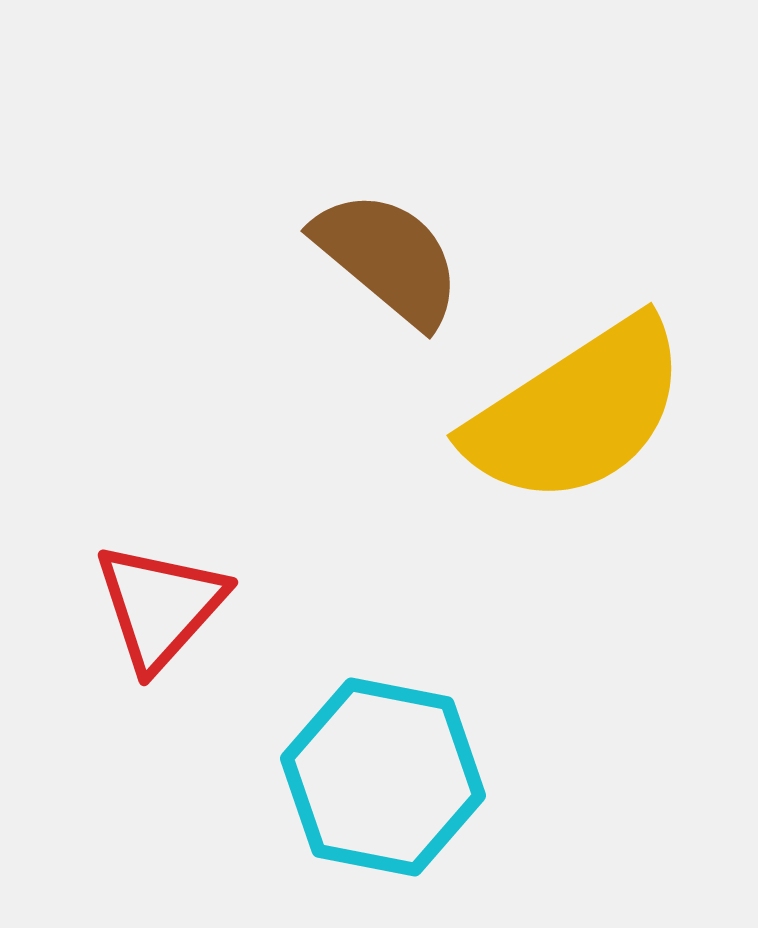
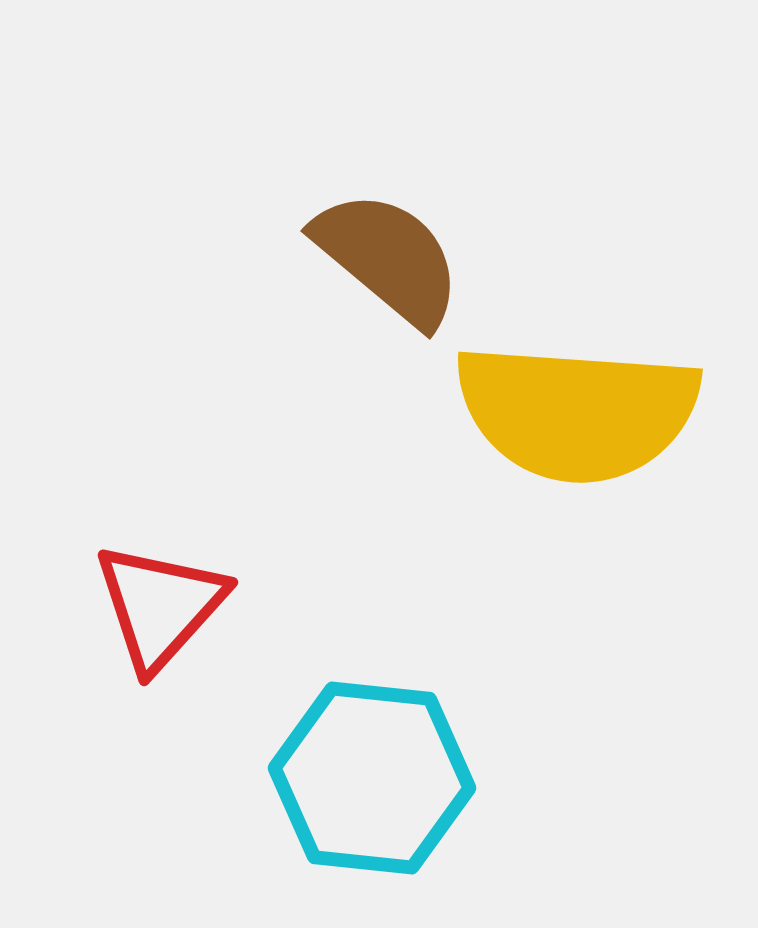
yellow semicircle: rotated 37 degrees clockwise
cyan hexagon: moved 11 px left, 1 px down; rotated 5 degrees counterclockwise
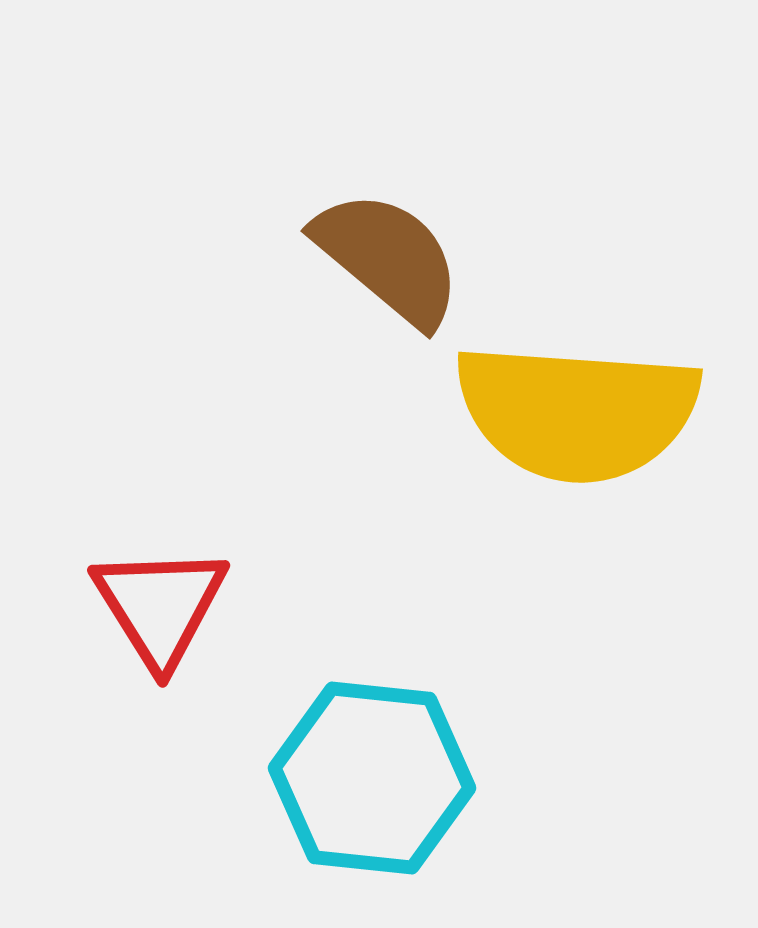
red triangle: rotated 14 degrees counterclockwise
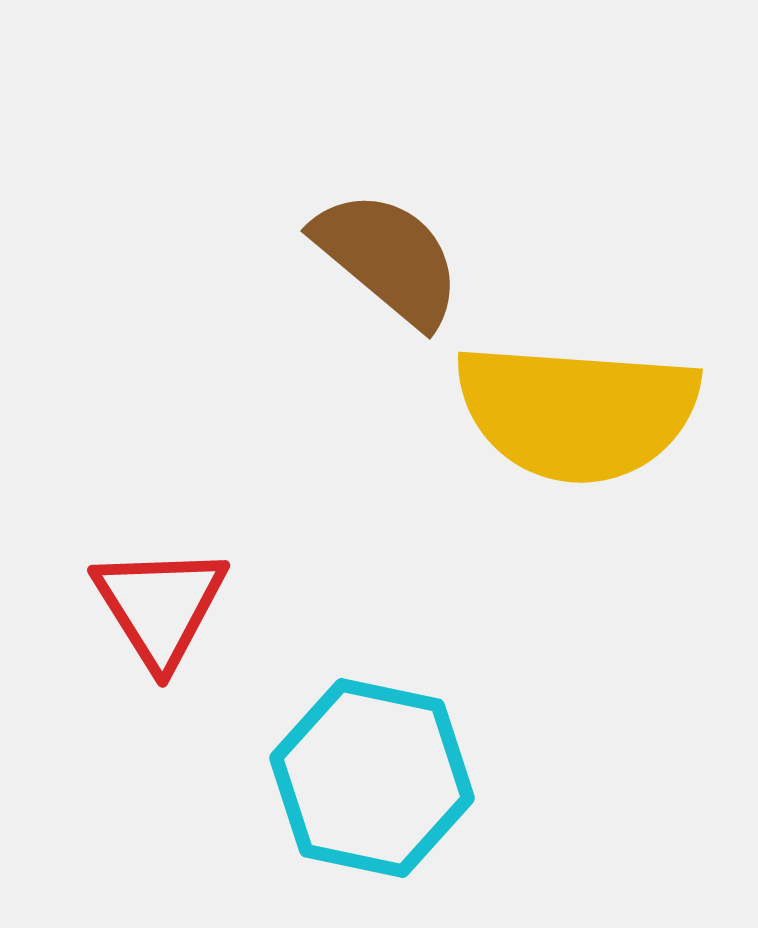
cyan hexagon: rotated 6 degrees clockwise
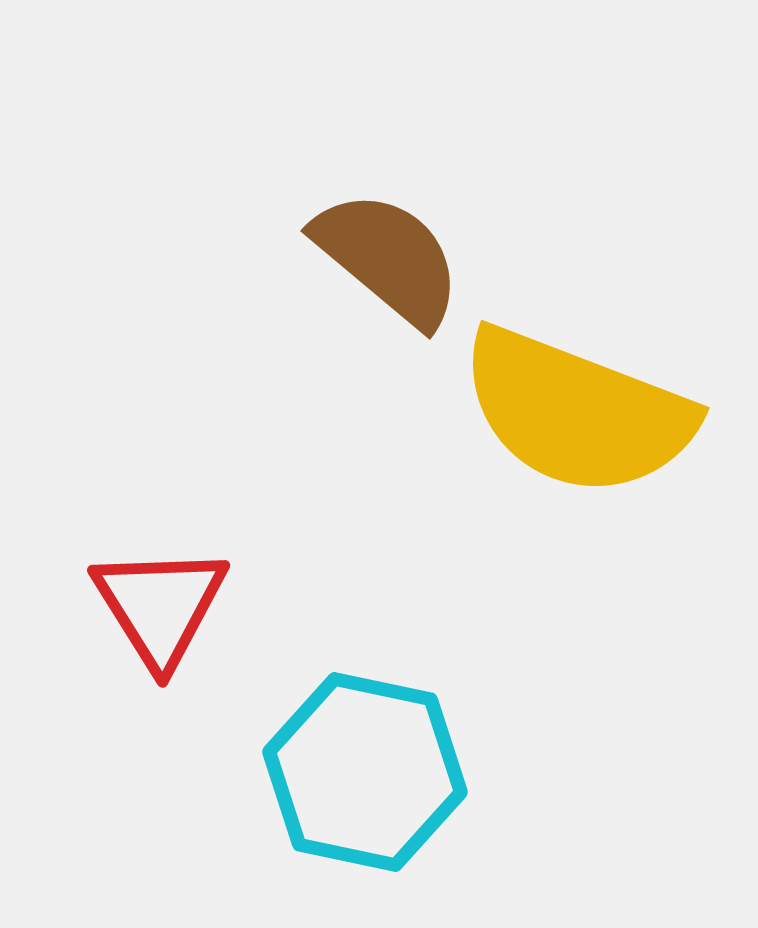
yellow semicircle: rotated 17 degrees clockwise
cyan hexagon: moved 7 px left, 6 px up
